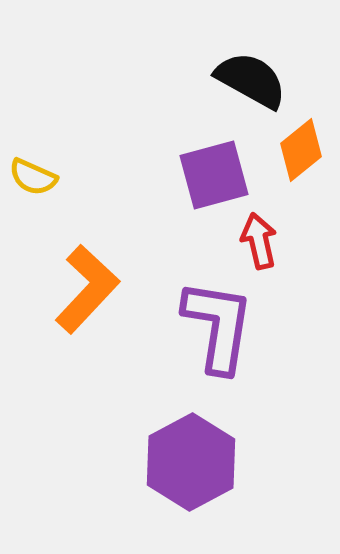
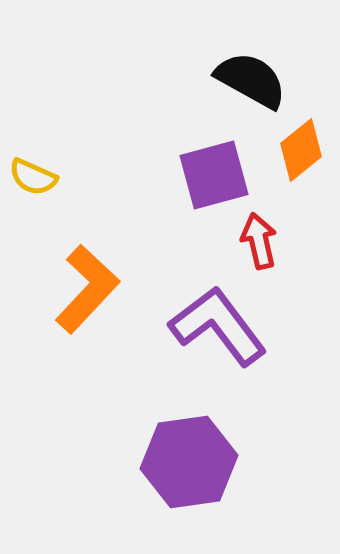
purple L-shape: rotated 46 degrees counterclockwise
purple hexagon: moved 2 px left; rotated 20 degrees clockwise
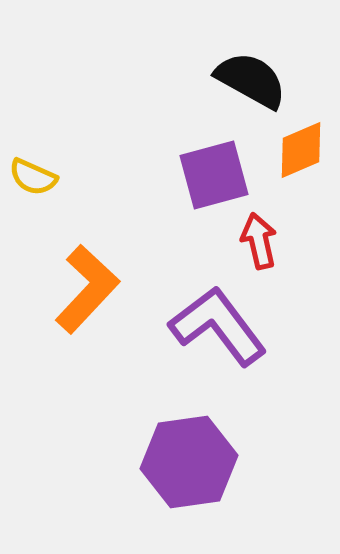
orange diamond: rotated 16 degrees clockwise
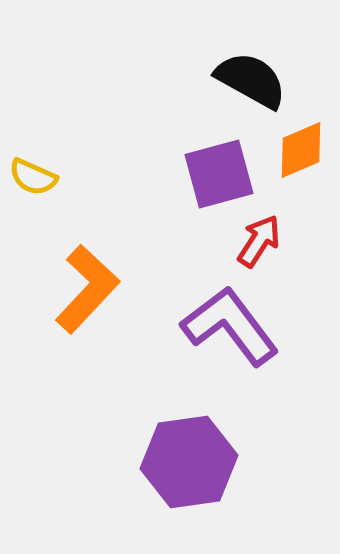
purple square: moved 5 px right, 1 px up
red arrow: rotated 46 degrees clockwise
purple L-shape: moved 12 px right
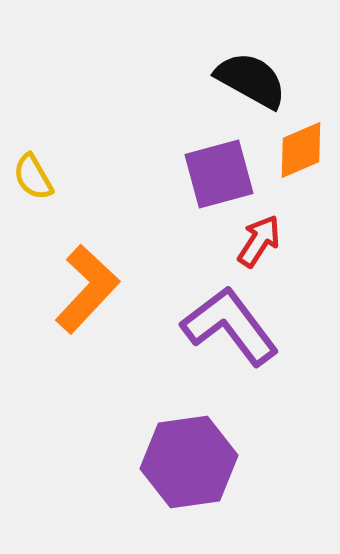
yellow semicircle: rotated 36 degrees clockwise
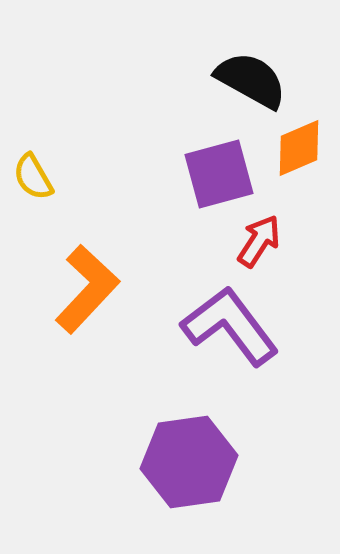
orange diamond: moved 2 px left, 2 px up
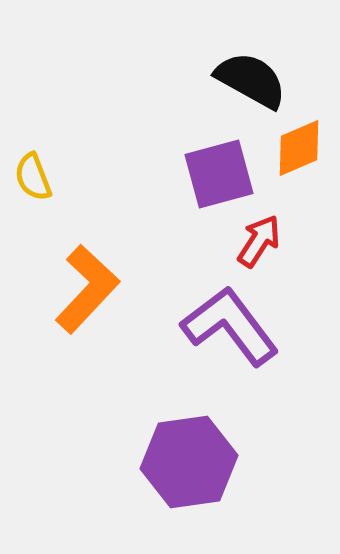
yellow semicircle: rotated 9 degrees clockwise
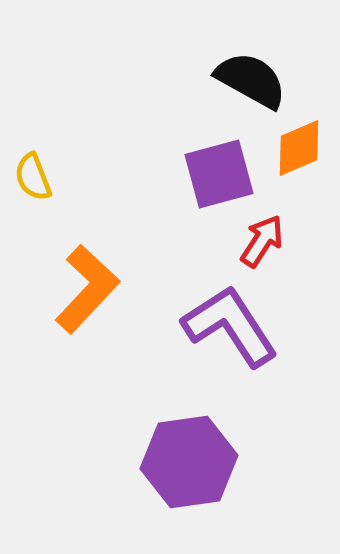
red arrow: moved 3 px right
purple L-shape: rotated 4 degrees clockwise
